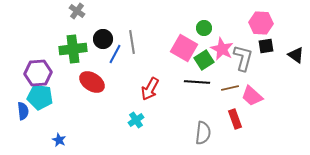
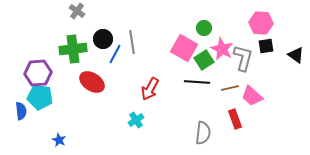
blue semicircle: moved 2 px left
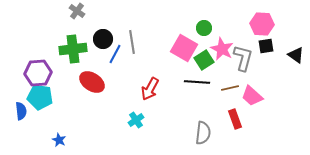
pink hexagon: moved 1 px right, 1 px down
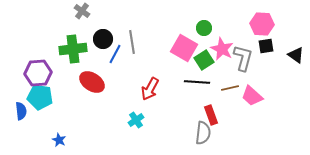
gray cross: moved 5 px right
red rectangle: moved 24 px left, 4 px up
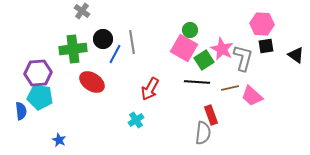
green circle: moved 14 px left, 2 px down
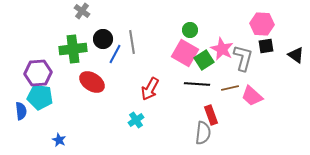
pink square: moved 1 px right, 5 px down
black line: moved 2 px down
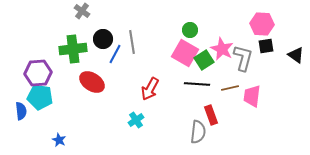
pink trapezoid: rotated 55 degrees clockwise
gray semicircle: moved 5 px left, 1 px up
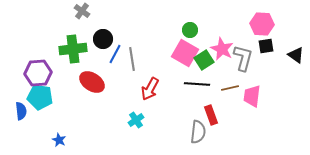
gray line: moved 17 px down
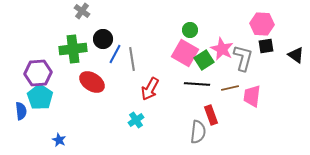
cyan pentagon: rotated 25 degrees clockwise
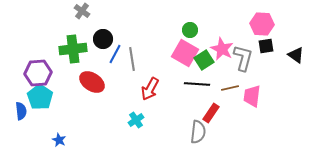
red rectangle: moved 2 px up; rotated 54 degrees clockwise
